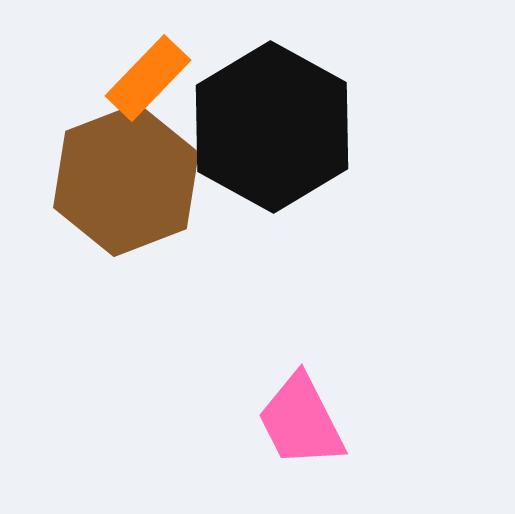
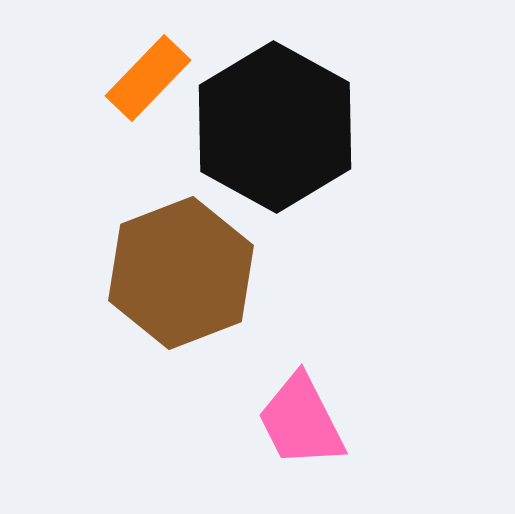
black hexagon: moved 3 px right
brown hexagon: moved 55 px right, 93 px down
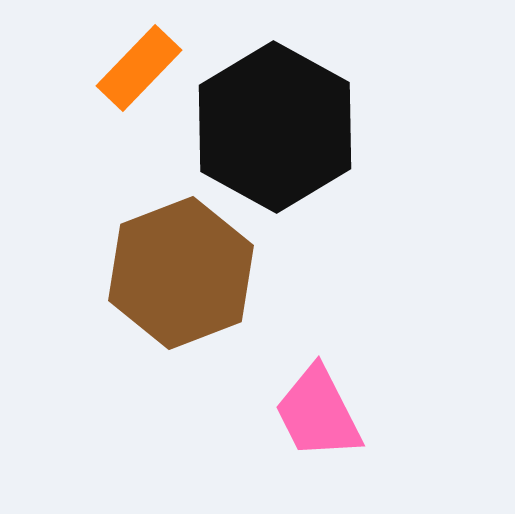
orange rectangle: moved 9 px left, 10 px up
pink trapezoid: moved 17 px right, 8 px up
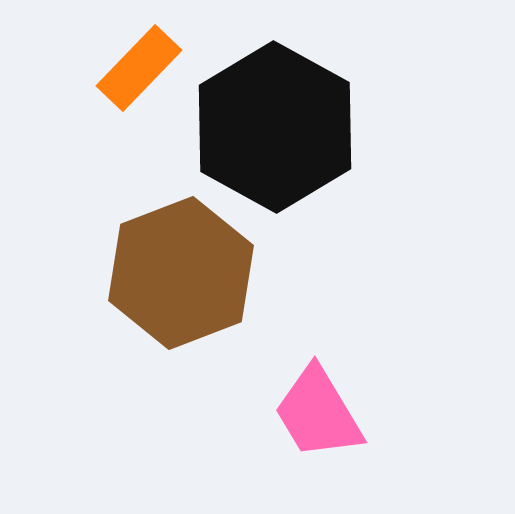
pink trapezoid: rotated 4 degrees counterclockwise
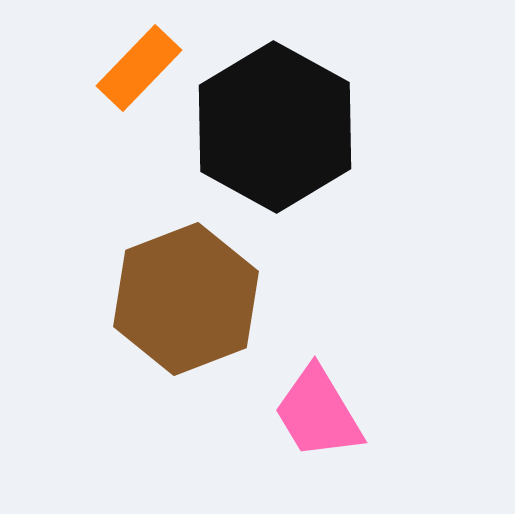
brown hexagon: moved 5 px right, 26 px down
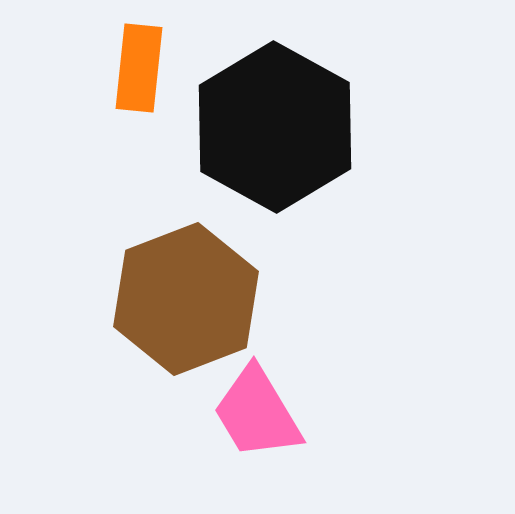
orange rectangle: rotated 38 degrees counterclockwise
pink trapezoid: moved 61 px left
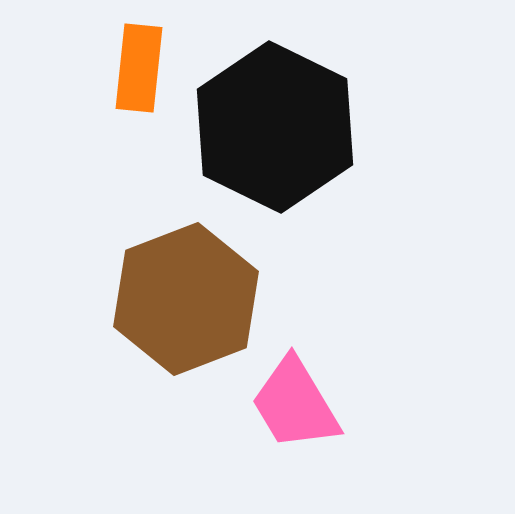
black hexagon: rotated 3 degrees counterclockwise
pink trapezoid: moved 38 px right, 9 px up
